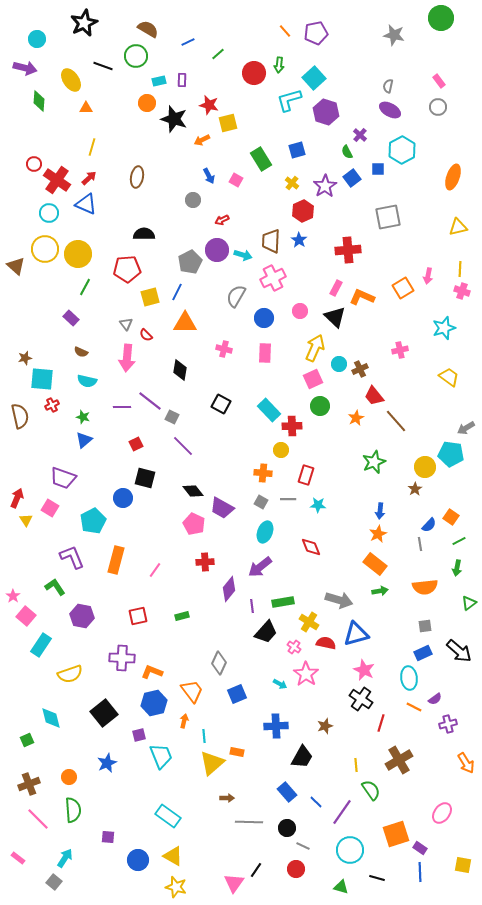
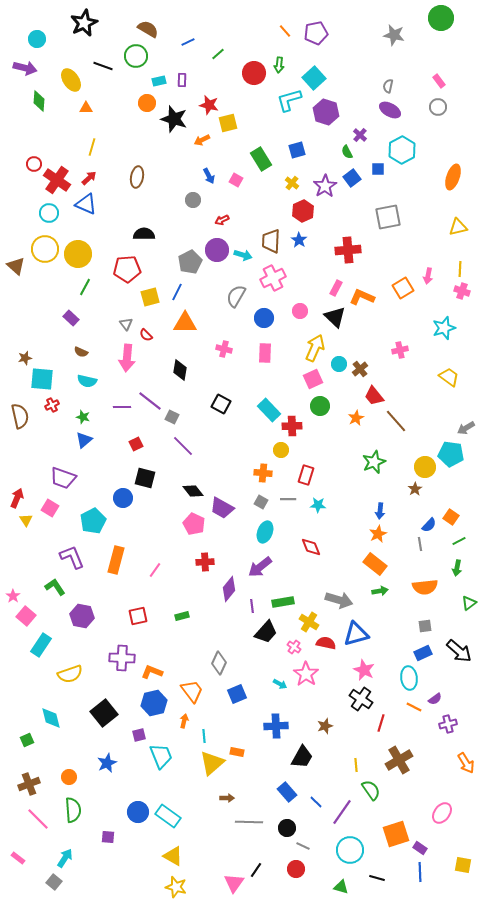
brown cross at (360, 369): rotated 14 degrees counterclockwise
blue circle at (138, 860): moved 48 px up
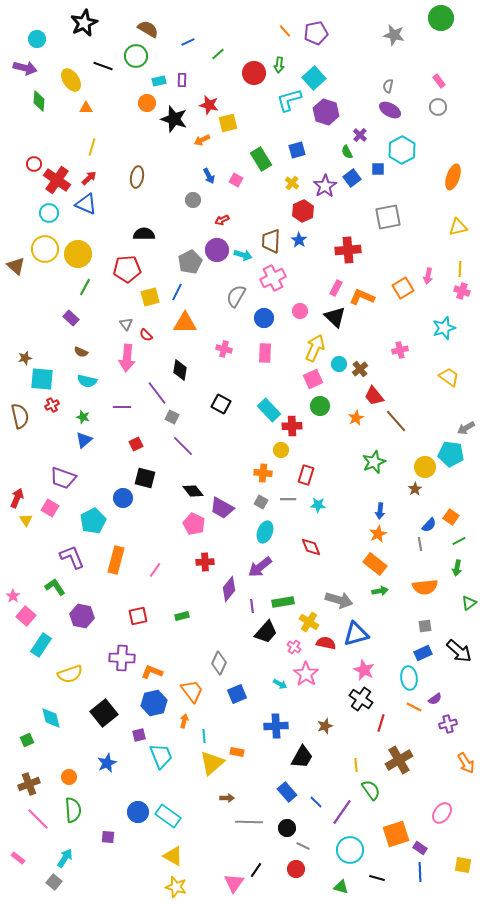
purple line at (150, 401): moved 7 px right, 8 px up; rotated 15 degrees clockwise
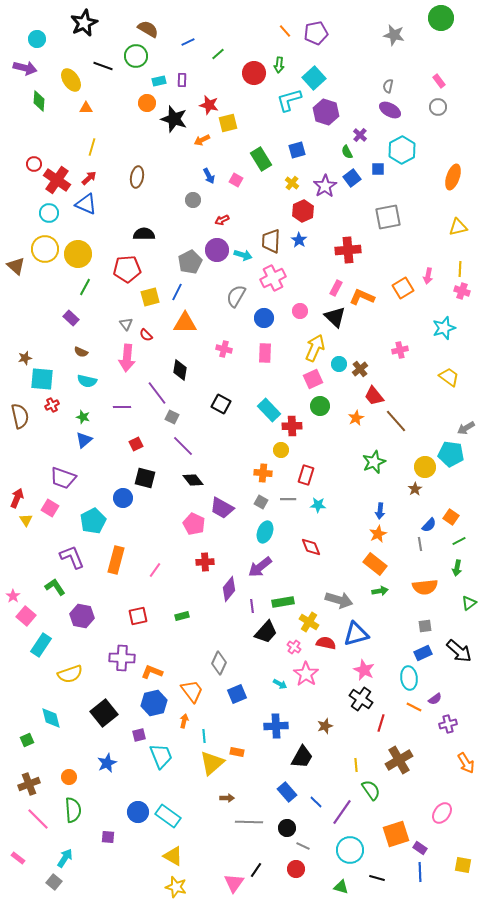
black diamond at (193, 491): moved 11 px up
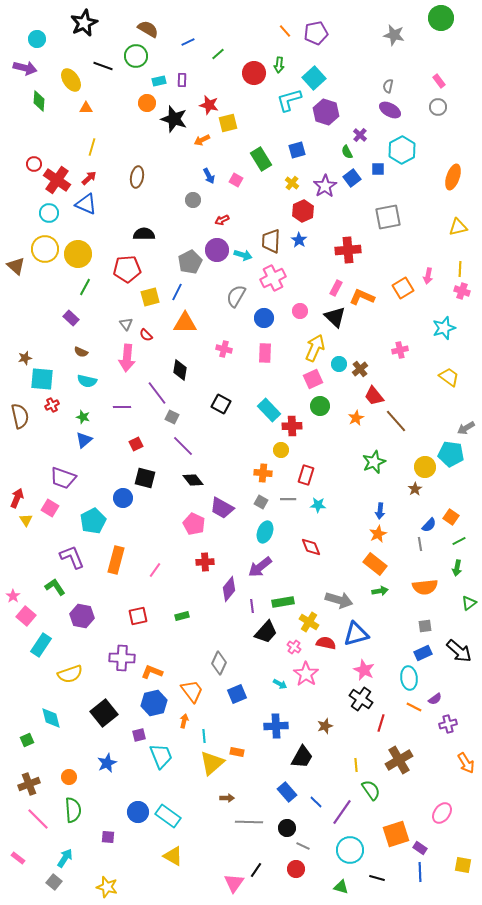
yellow star at (176, 887): moved 69 px left
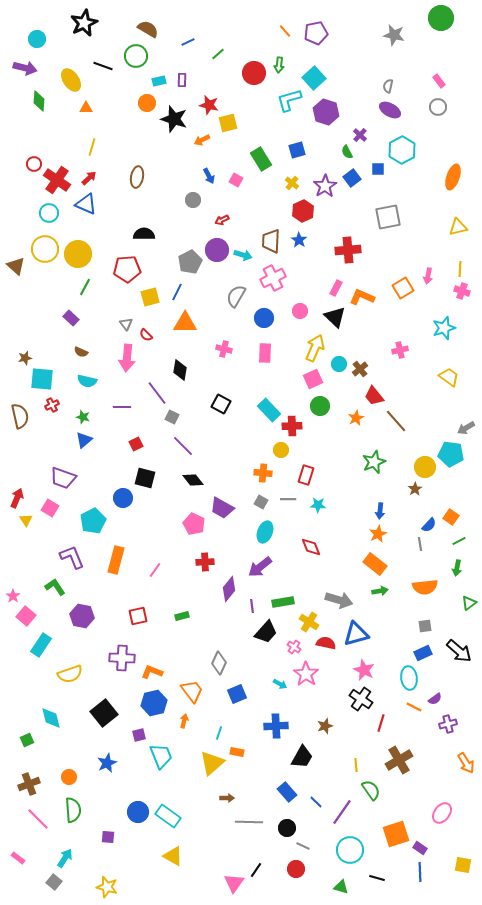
cyan line at (204, 736): moved 15 px right, 3 px up; rotated 24 degrees clockwise
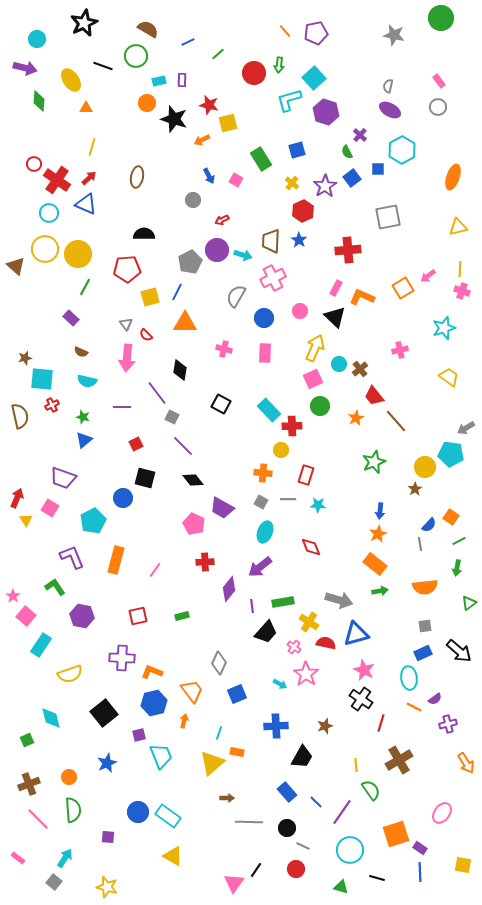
pink arrow at (428, 276): rotated 42 degrees clockwise
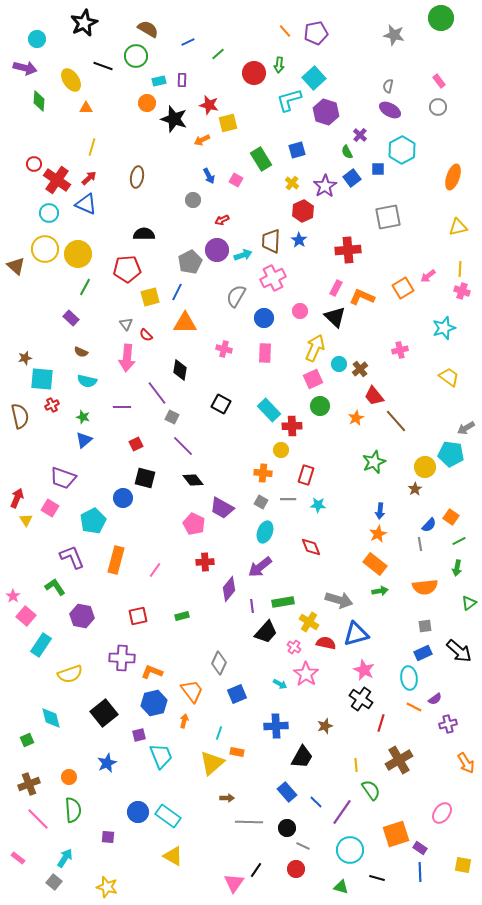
cyan arrow at (243, 255): rotated 36 degrees counterclockwise
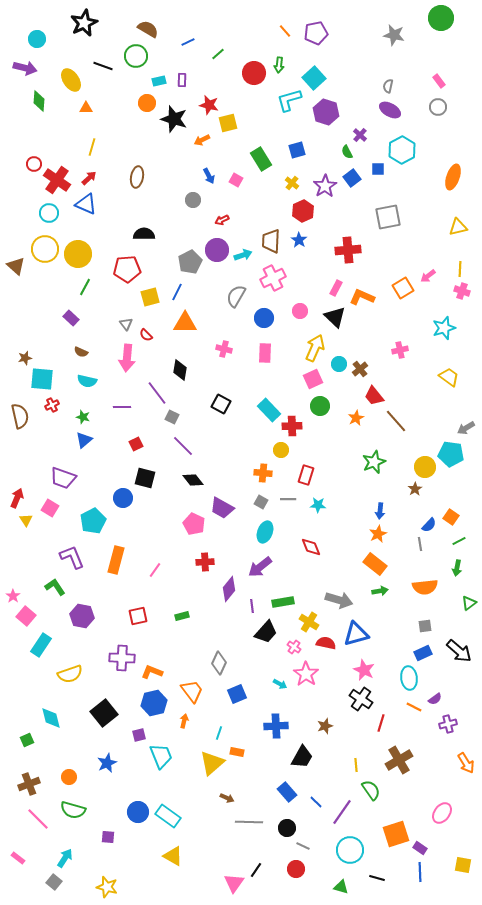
brown arrow at (227, 798): rotated 24 degrees clockwise
green semicircle at (73, 810): rotated 110 degrees clockwise
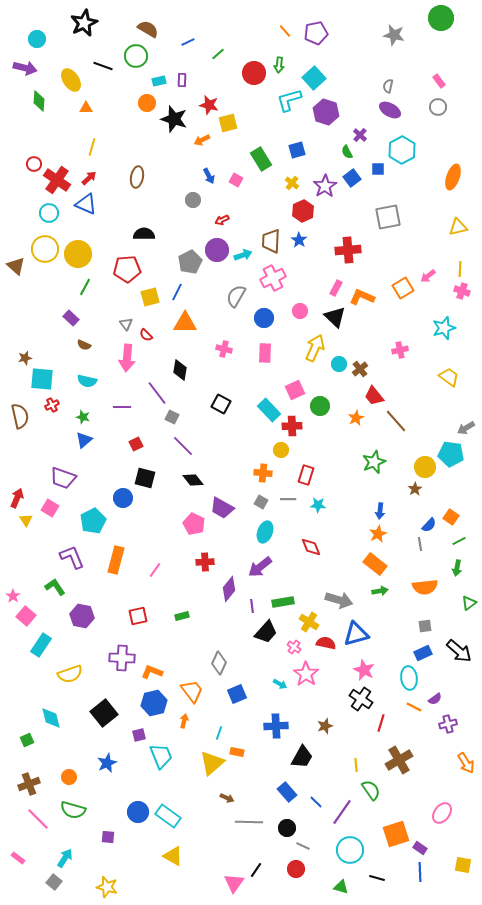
brown semicircle at (81, 352): moved 3 px right, 7 px up
pink square at (313, 379): moved 18 px left, 11 px down
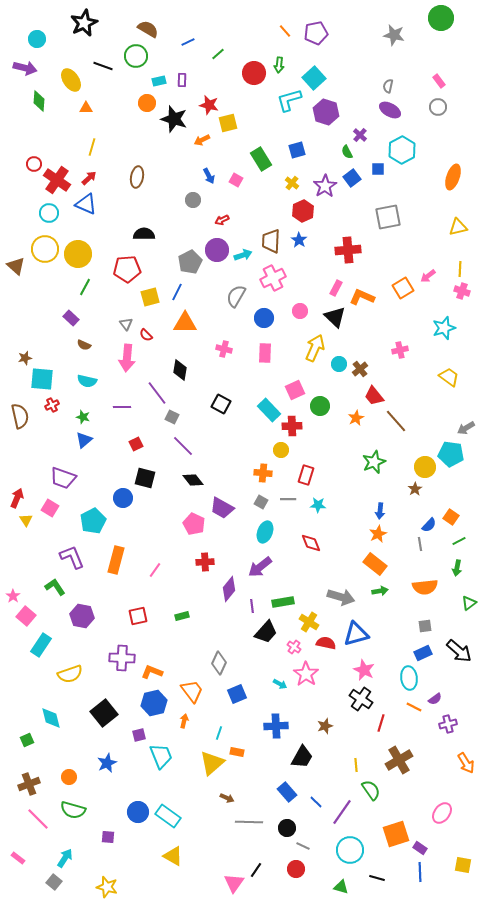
red diamond at (311, 547): moved 4 px up
gray arrow at (339, 600): moved 2 px right, 3 px up
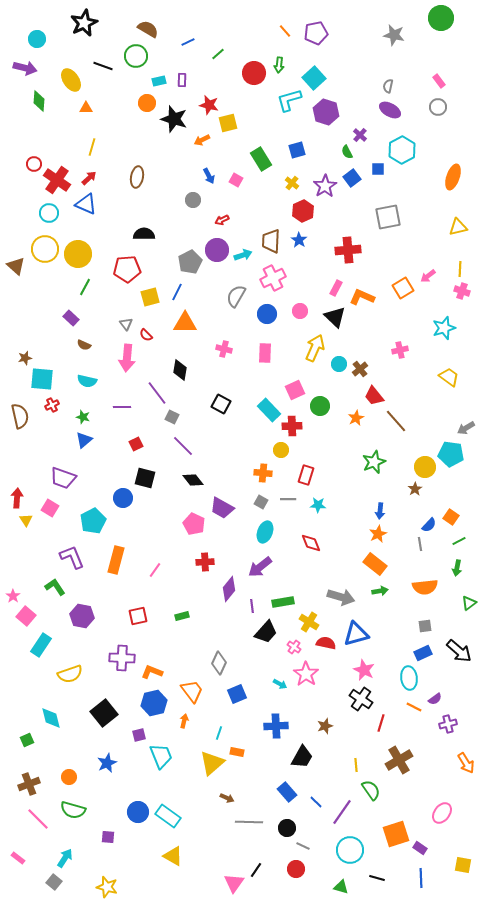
blue circle at (264, 318): moved 3 px right, 4 px up
red arrow at (17, 498): rotated 18 degrees counterclockwise
blue line at (420, 872): moved 1 px right, 6 px down
